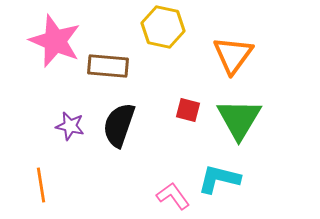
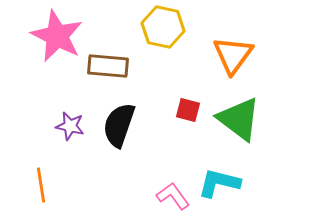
pink star: moved 2 px right, 5 px up; rotated 4 degrees clockwise
green triangle: rotated 24 degrees counterclockwise
cyan L-shape: moved 4 px down
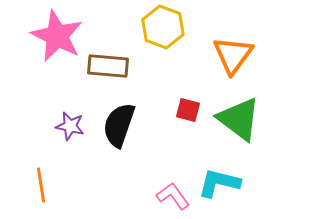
yellow hexagon: rotated 9 degrees clockwise
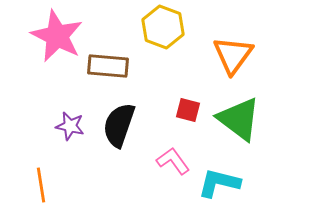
pink L-shape: moved 35 px up
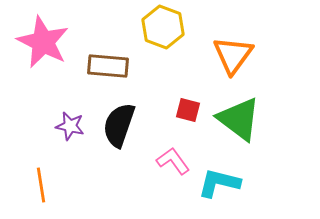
pink star: moved 14 px left, 6 px down
